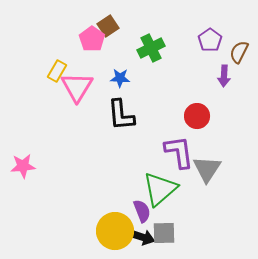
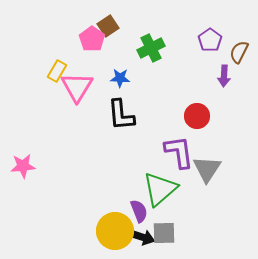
purple semicircle: moved 3 px left
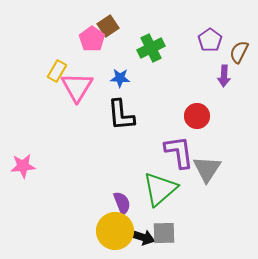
purple semicircle: moved 17 px left, 8 px up
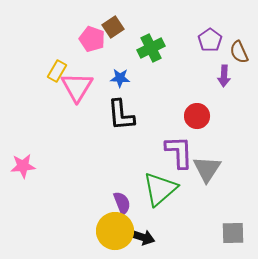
brown square: moved 5 px right, 1 px down
pink pentagon: rotated 15 degrees counterclockwise
brown semicircle: rotated 50 degrees counterclockwise
purple L-shape: rotated 6 degrees clockwise
gray square: moved 69 px right
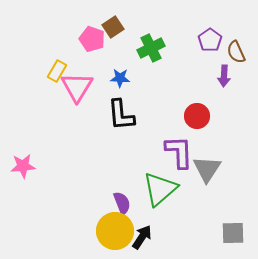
brown semicircle: moved 3 px left
black arrow: rotated 75 degrees counterclockwise
